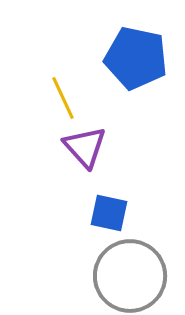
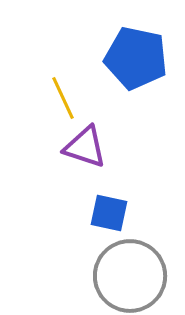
purple triangle: rotated 30 degrees counterclockwise
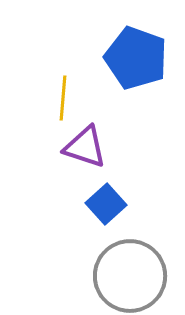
blue pentagon: rotated 8 degrees clockwise
yellow line: rotated 30 degrees clockwise
blue square: moved 3 px left, 9 px up; rotated 36 degrees clockwise
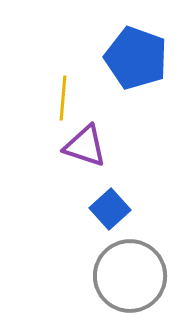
purple triangle: moved 1 px up
blue square: moved 4 px right, 5 px down
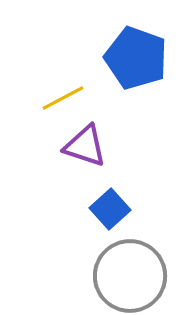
yellow line: rotated 57 degrees clockwise
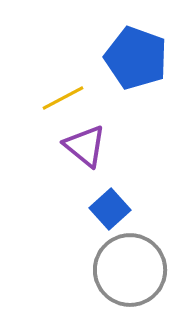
purple triangle: rotated 21 degrees clockwise
gray circle: moved 6 px up
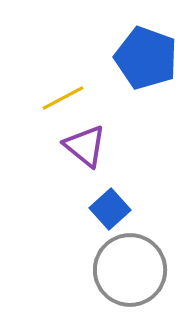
blue pentagon: moved 10 px right
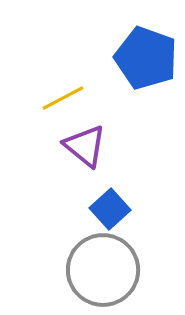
gray circle: moved 27 px left
